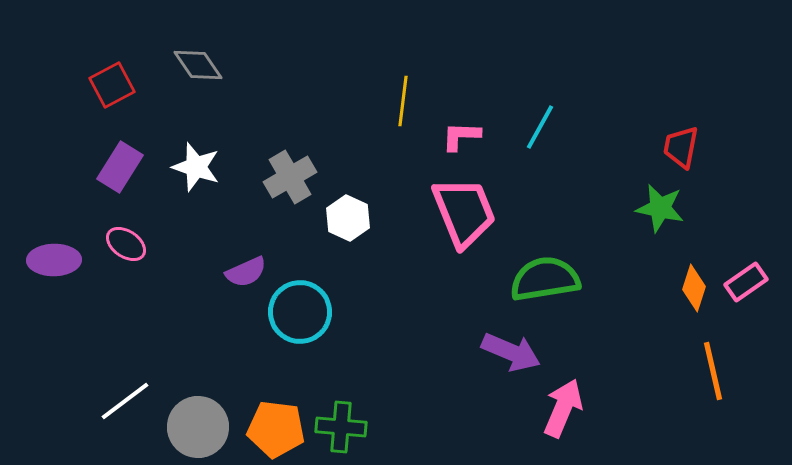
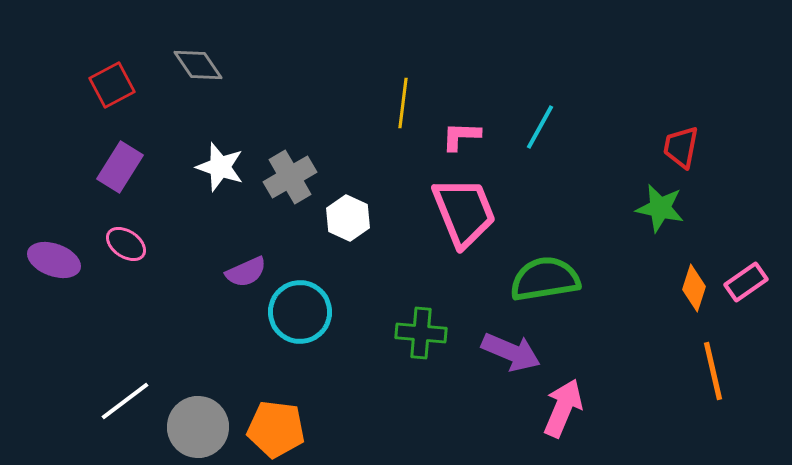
yellow line: moved 2 px down
white star: moved 24 px right
purple ellipse: rotated 21 degrees clockwise
green cross: moved 80 px right, 94 px up
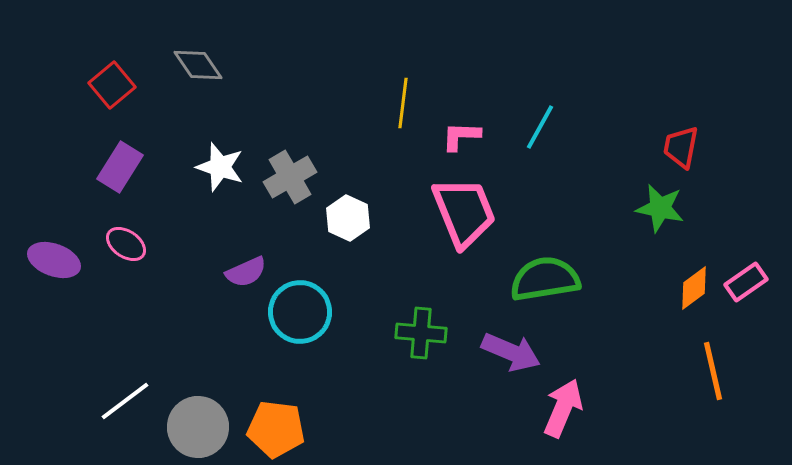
red square: rotated 12 degrees counterclockwise
orange diamond: rotated 36 degrees clockwise
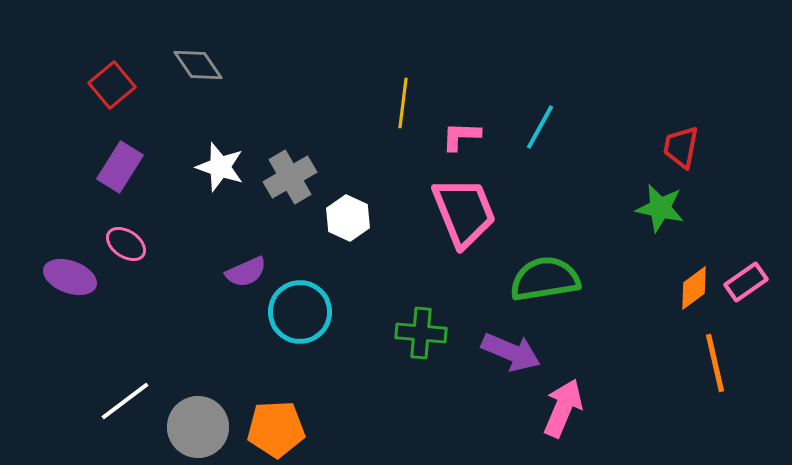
purple ellipse: moved 16 px right, 17 px down
orange line: moved 2 px right, 8 px up
orange pentagon: rotated 10 degrees counterclockwise
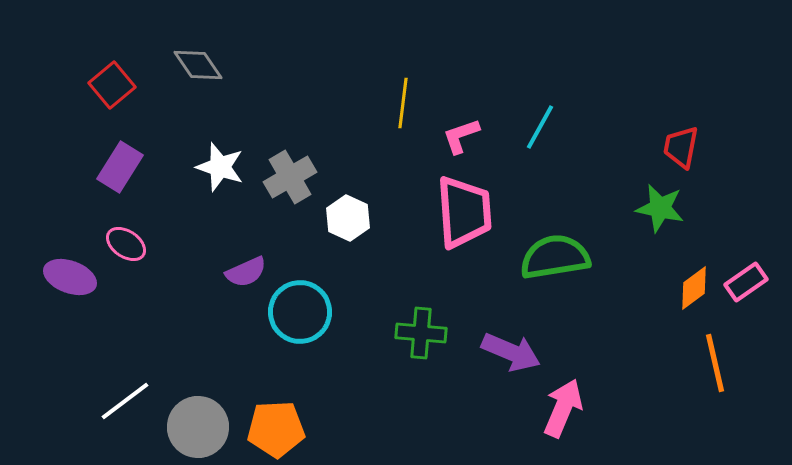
pink L-shape: rotated 21 degrees counterclockwise
pink trapezoid: rotated 18 degrees clockwise
green semicircle: moved 10 px right, 22 px up
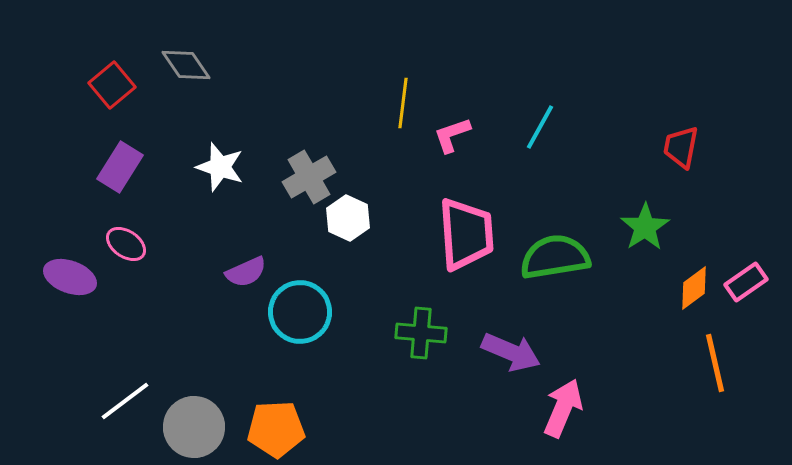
gray diamond: moved 12 px left
pink L-shape: moved 9 px left, 1 px up
gray cross: moved 19 px right
green star: moved 15 px left, 19 px down; rotated 27 degrees clockwise
pink trapezoid: moved 2 px right, 22 px down
gray circle: moved 4 px left
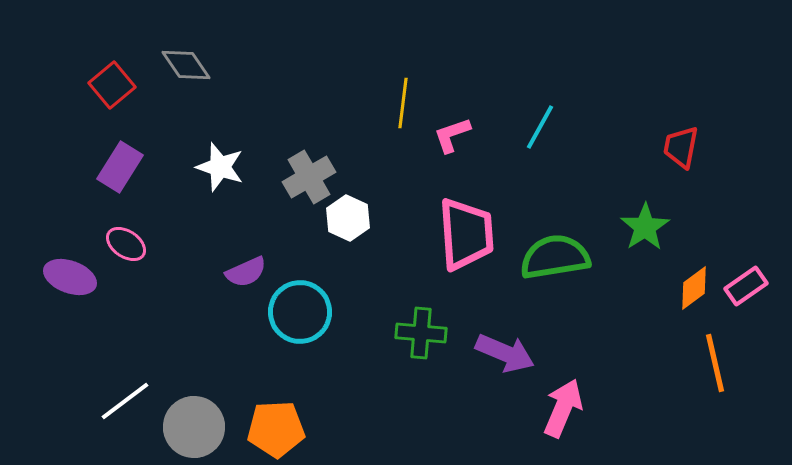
pink rectangle: moved 4 px down
purple arrow: moved 6 px left, 1 px down
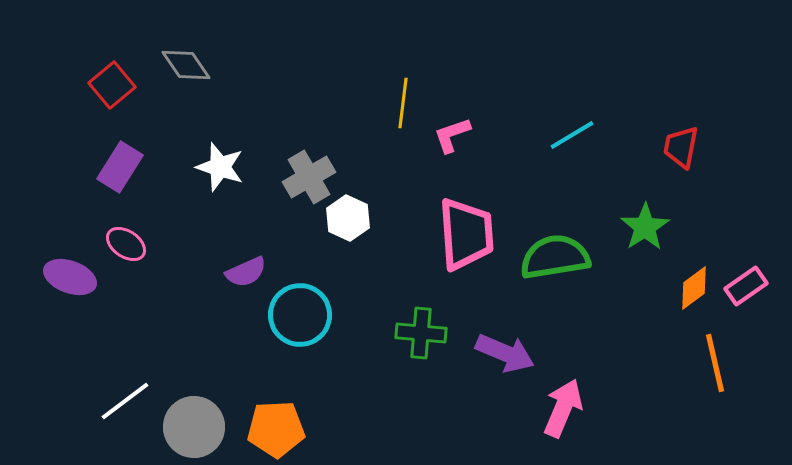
cyan line: moved 32 px right, 8 px down; rotated 30 degrees clockwise
cyan circle: moved 3 px down
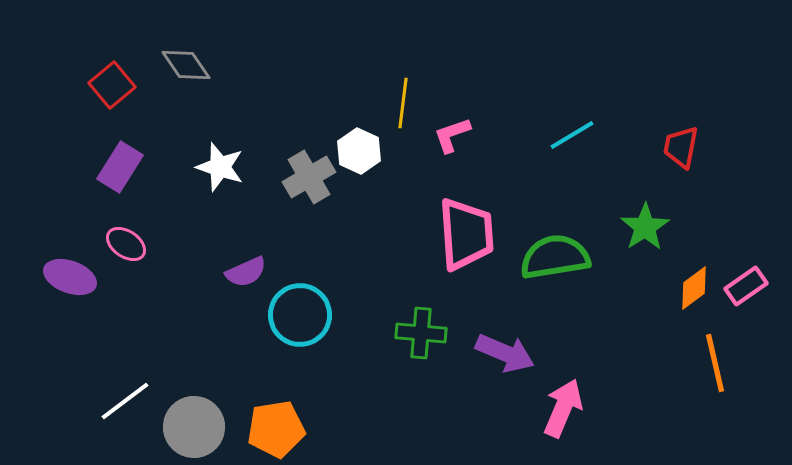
white hexagon: moved 11 px right, 67 px up
orange pentagon: rotated 6 degrees counterclockwise
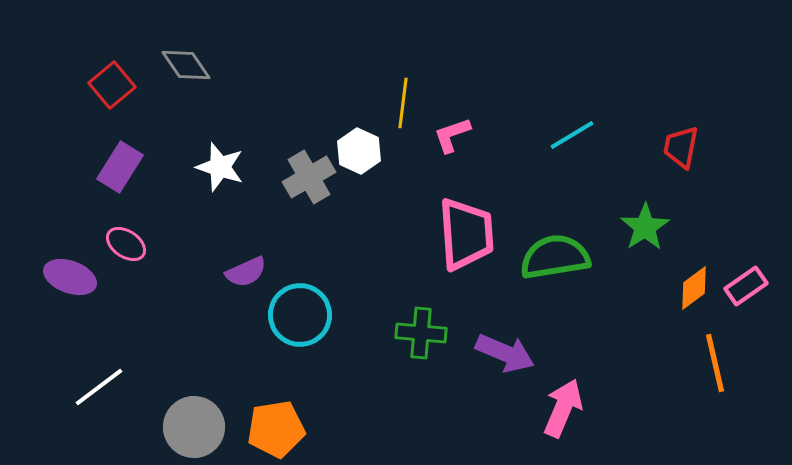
white line: moved 26 px left, 14 px up
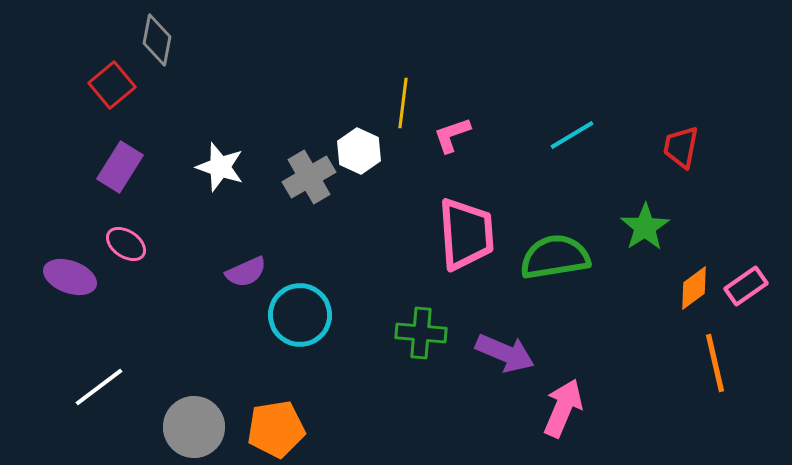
gray diamond: moved 29 px left, 25 px up; rotated 45 degrees clockwise
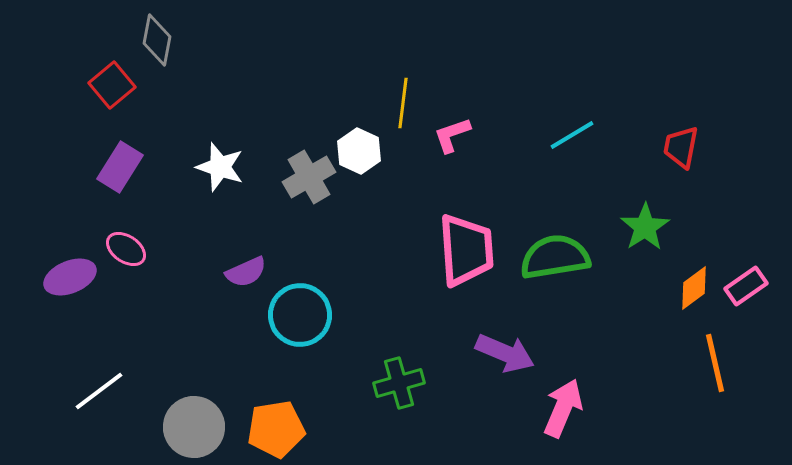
pink trapezoid: moved 16 px down
pink ellipse: moved 5 px down
purple ellipse: rotated 42 degrees counterclockwise
green cross: moved 22 px left, 50 px down; rotated 21 degrees counterclockwise
white line: moved 4 px down
